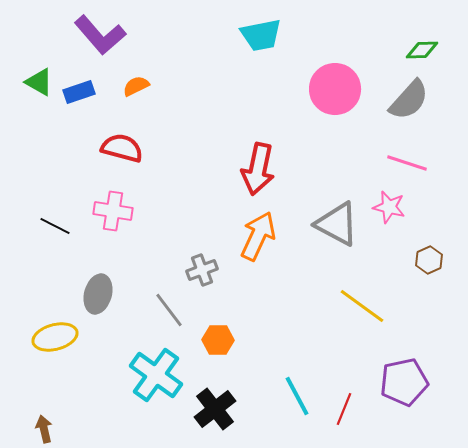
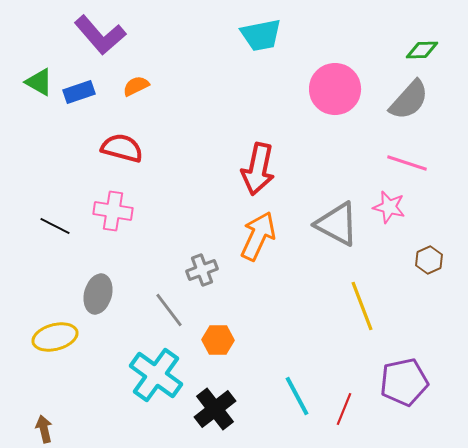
yellow line: rotated 33 degrees clockwise
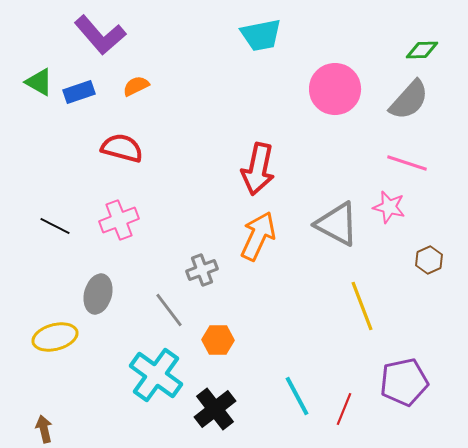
pink cross: moved 6 px right, 9 px down; rotated 30 degrees counterclockwise
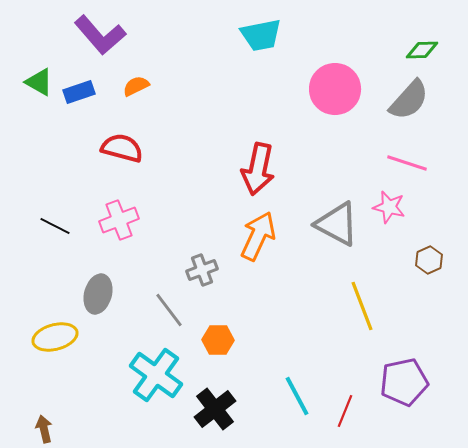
red line: moved 1 px right, 2 px down
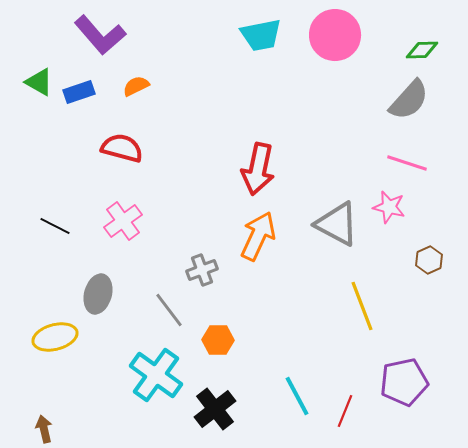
pink circle: moved 54 px up
pink cross: moved 4 px right, 1 px down; rotated 15 degrees counterclockwise
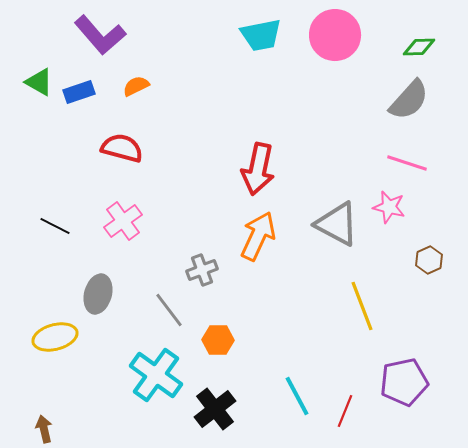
green diamond: moved 3 px left, 3 px up
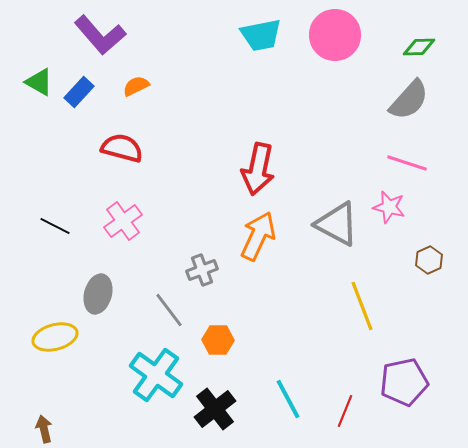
blue rectangle: rotated 28 degrees counterclockwise
cyan line: moved 9 px left, 3 px down
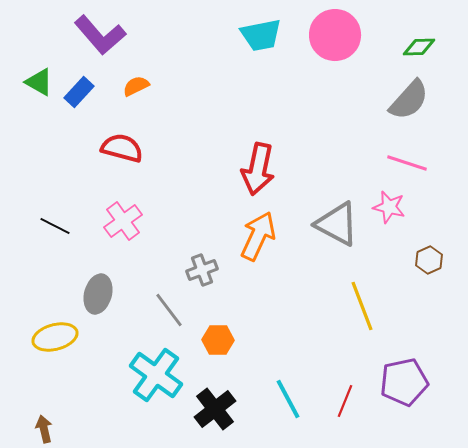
red line: moved 10 px up
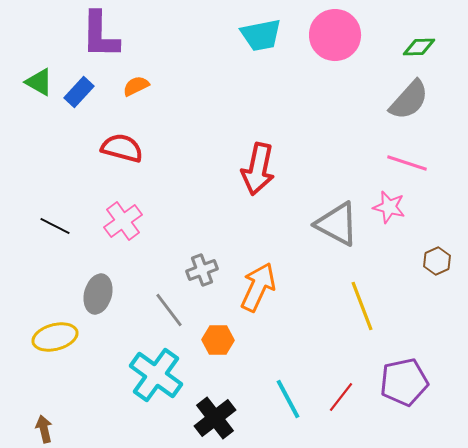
purple L-shape: rotated 42 degrees clockwise
orange arrow: moved 51 px down
brown hexagon: moved 8 px right, 1 px down
red line: moved 4 px left, 4 px up; rotated 16 degrees clockwise
black cross: moved 9 px down
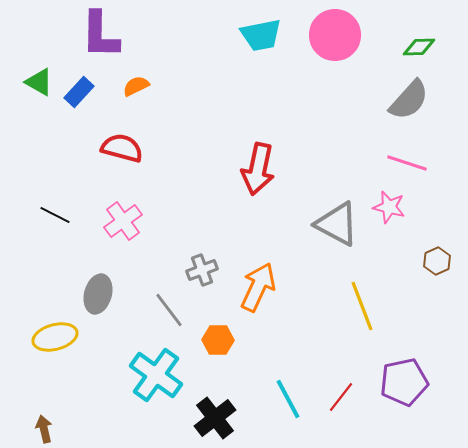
black line: moved 11 px up
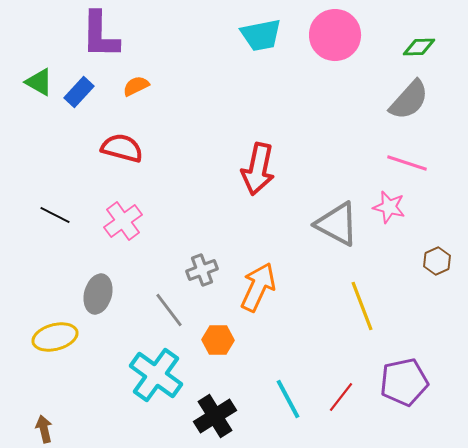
black cross: moved 2 px up; rotated 6 degrees clockwise
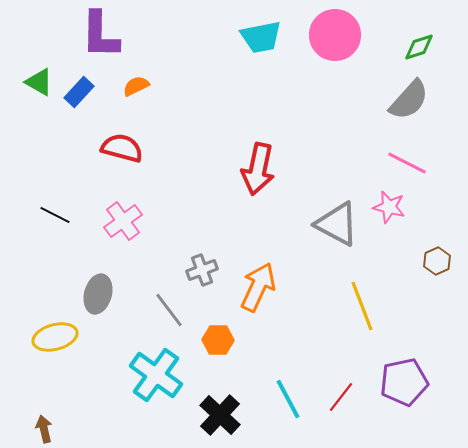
cyan trapezoid: moved 2 px down
green diamond: rotated 16 degrees counterclockwise
pink line: rotated 9 degrees clockwise
black cross: moved 5 px right, 1 px up; rotated 15 degrees counterclockwise
